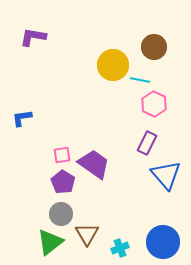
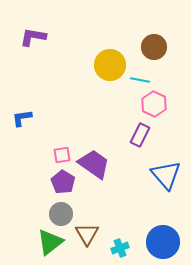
yellow circle: moved 3 px left
purple rectangle: moved 7 px left, 8 px up
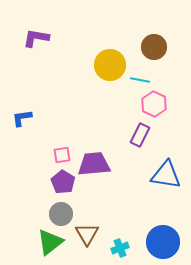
purple L-shape: moved 3 px right, 1 px down
purple trapezoid: rotated 40 degrees counterclockwise
blue triangle: rotated 40 degrees counterclockwise
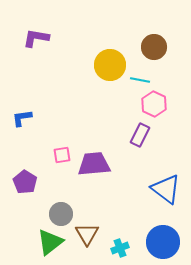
blue triangle: moved 14 px down; rotated 28 degrees clockwise
purple pentagon: moved 38 px left
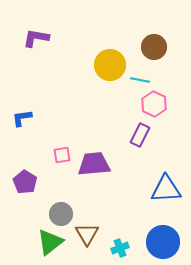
blue triangle: rotated 40 degrees counterclockwise
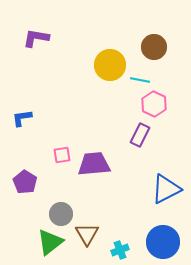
blue triangle: rotated 24 degrees counterclockwise
cyan cross: moved 2 px down
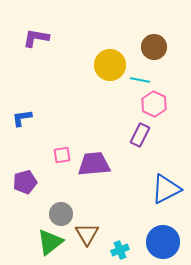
purple pentagon: rotated 25 degrees clockwise
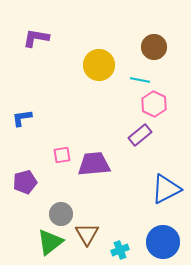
yellow circle: moved 11 px left
purple rectangle: rotated 25 degrees clockwise
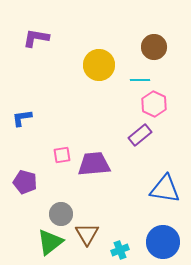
cyan line: rotated 12 degrees counterclockwise
purple pentagon: rotated 30 degrees clockwise
blue triangle: moved 1 px left; rotated 36 degrees clockwise
